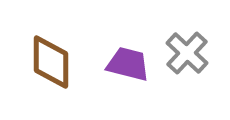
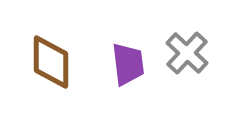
purple trapezoid: rotated 69 degrees clockwise
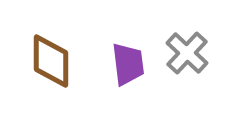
brown diamond: moved 1 px up
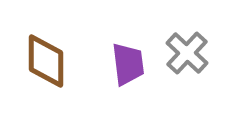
brown diamond: moved 5 px left
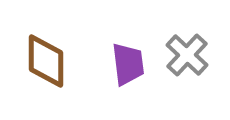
gray cross: moved 2 px down
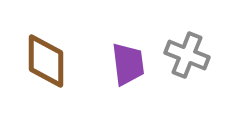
gray cross: rotated 21 degrees counterclockwise
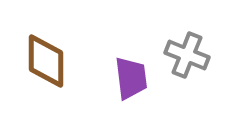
purple trapezoid: moved 3 px right, 14 px down
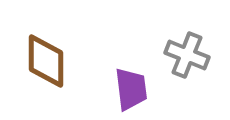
purple trapezoid: moved 11 px down
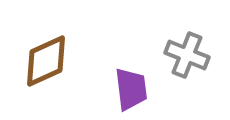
brown diamond: rotated 66 degrees clockwise
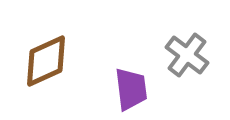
gray cross: rotated 15 degrees clockwise
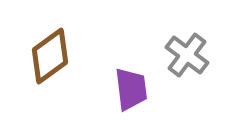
brown diamond: moved 4 px right, 5 px up; rotated 12 degrees counterclockwise
